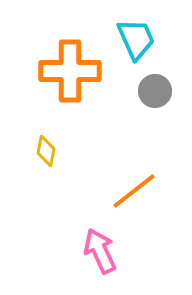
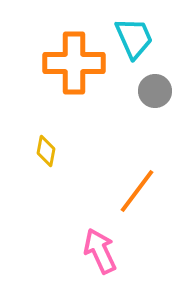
cyan trapezoid: moved 2 px left, 1 px up
orange cross: moved 4 px right, 8 px up
orange line: moved 3 px right; rotated 15 degrees counterclockwise
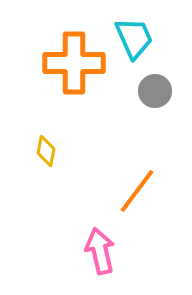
pink arrow: rotated 12 degrees clockwise
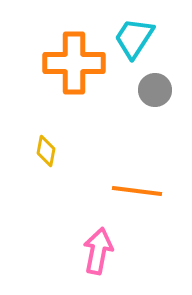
cyan trapezoid: rotated 123 degrees counterclockwise
gray circle: moved 1 px up
orange line: rotated 60 degrees clockwise
pink arrow: moved 2 px left; rotated 24 degrees clockwise
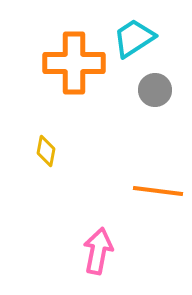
cyan trapezoid: rotated 24 degrees clockwise
orange line: moved 21 px right
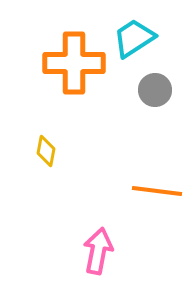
orange line: moved 1 px left
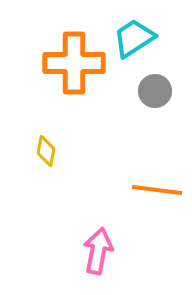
gray circle: moved 1 px down
orange line: moved 1 px up
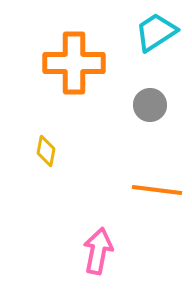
cyan trapezoid: moved 22 px right, 6 px up
gray circle: moved 5 px left, 14 px down
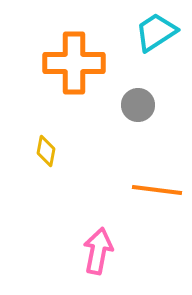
gray circle: moved 12 px left
